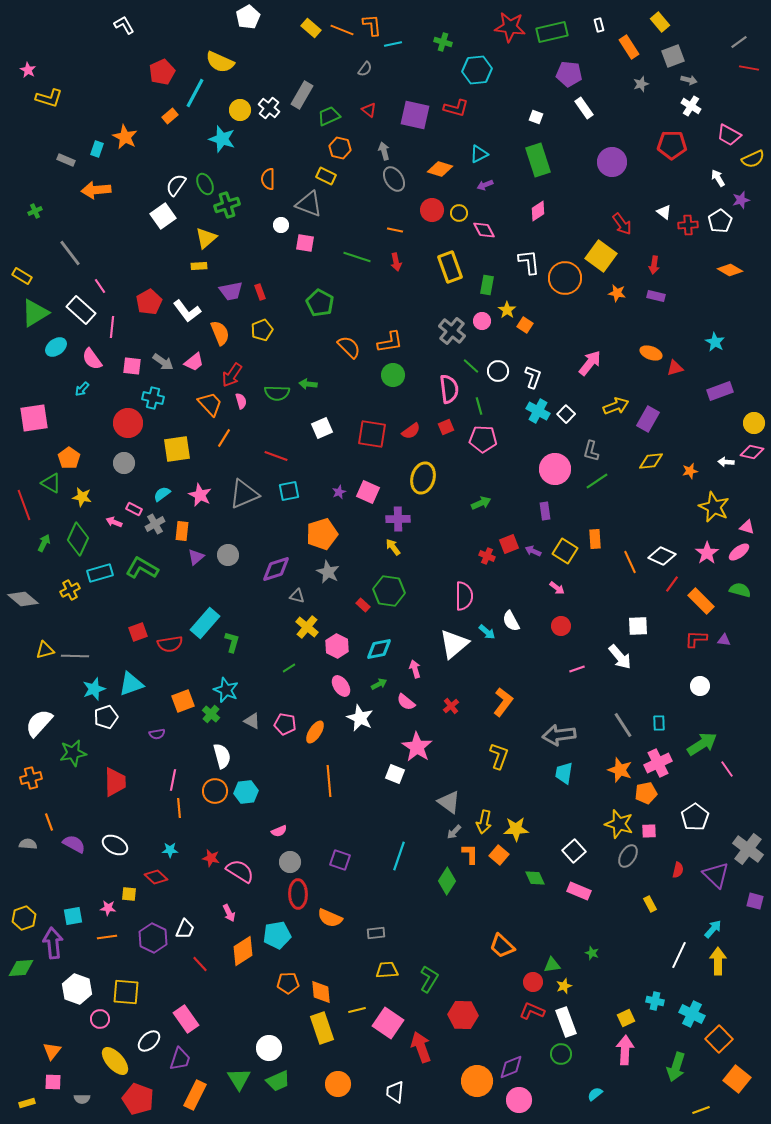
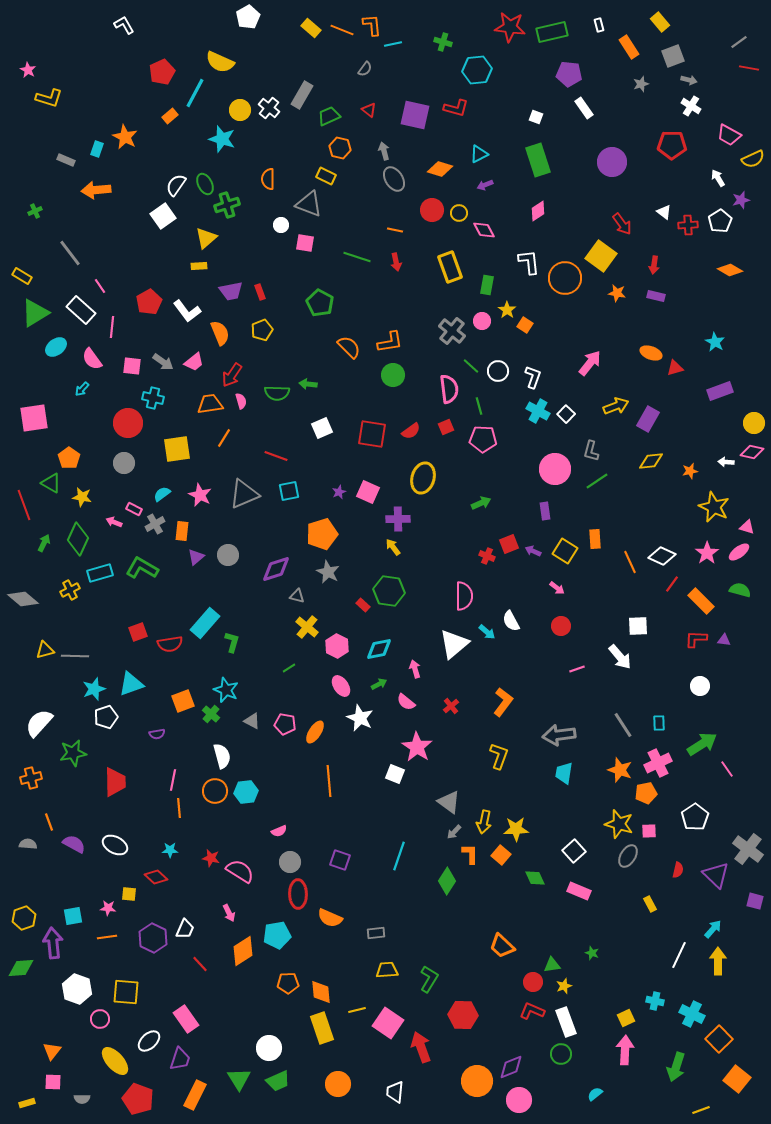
orange trapezoid at (210, 404): rotated 56 degrees counterclockwise
orange square at (499, 855): moved 2 px right
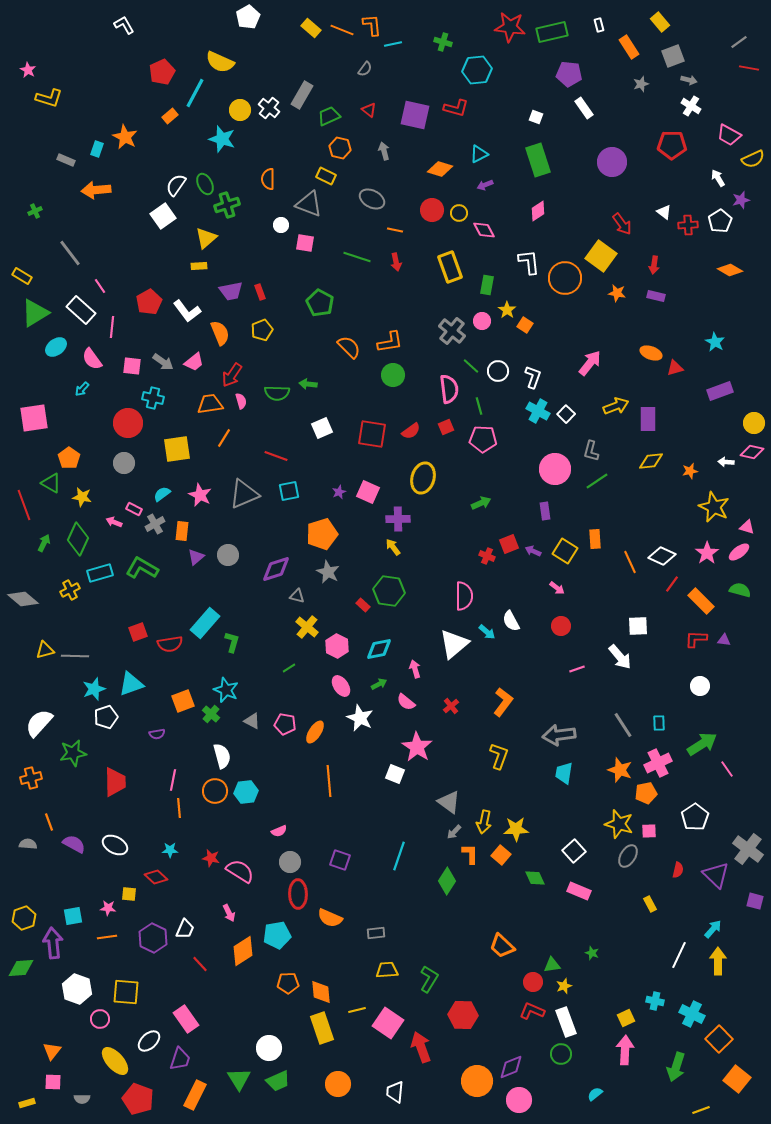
gray ellipse at (394, 179): moved 22 px left, 20 px down; rotated 30 degrees counterclockwise
purple rectangle at (648, 419): rotated 30 degrees counterclockwise
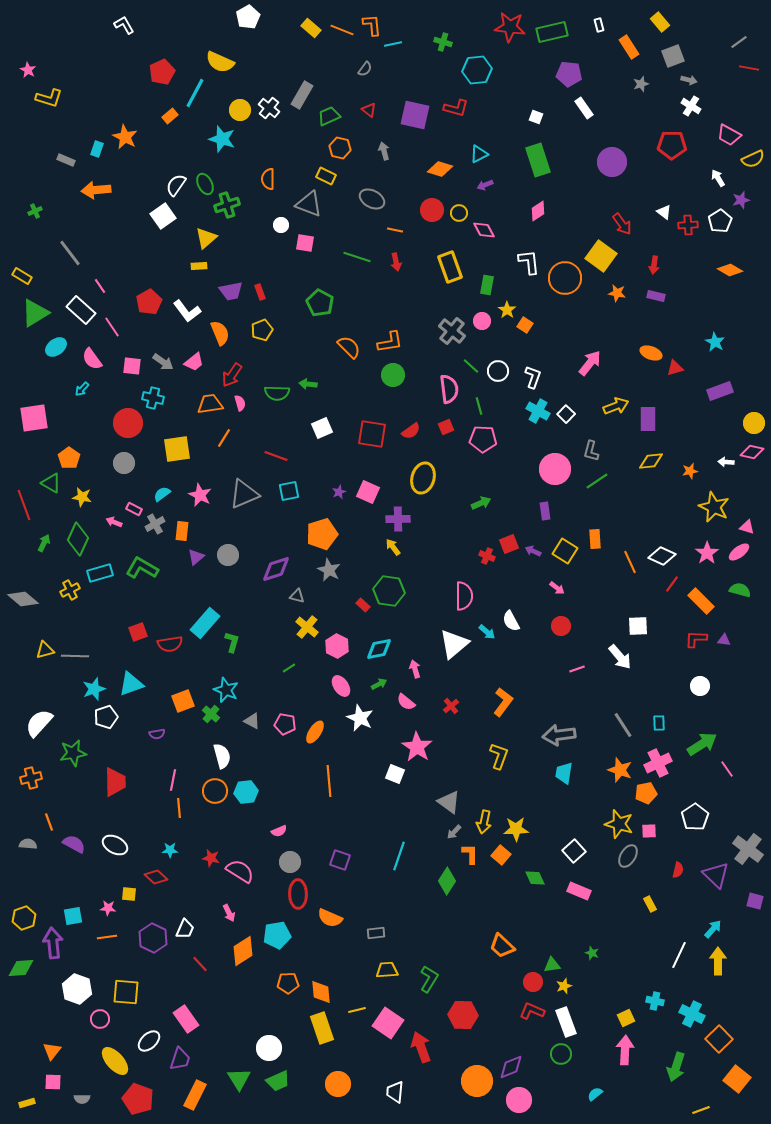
pink line at (112, 327): rotated 40 degrees counterclockwise
pink semicircle at (241, 401): moved 1 px left, 2 px down
gray star at (328, 572): moved 1 px right, 2 px up
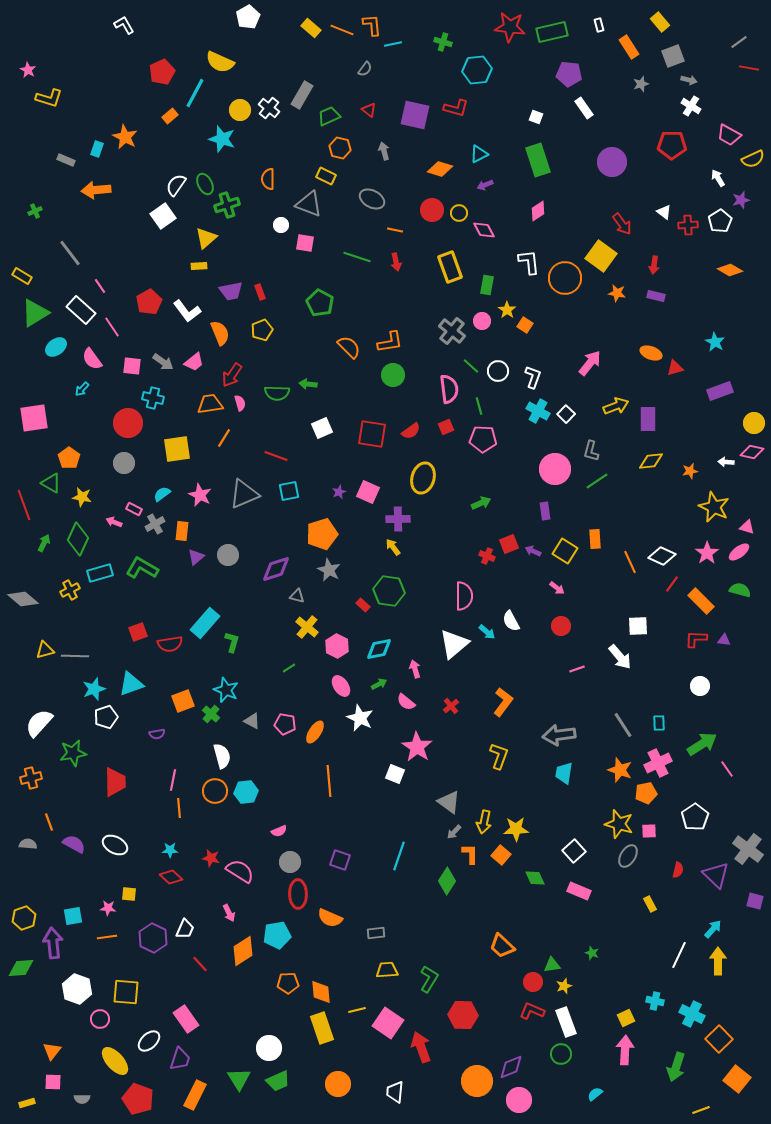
red diamond at (156, 877): moved 15 px right
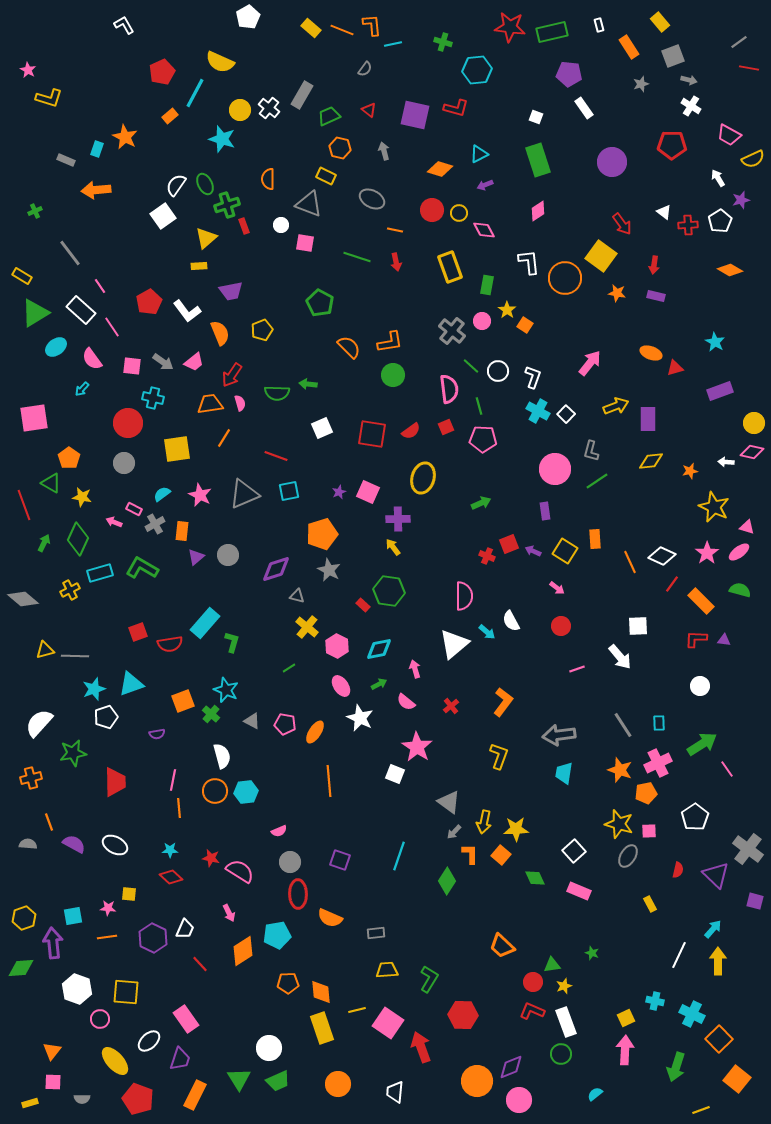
red rectangle at (260, 292): moved 16 px left, 66 px up
yellow rectangle at (27, 1103): moved 3 px right
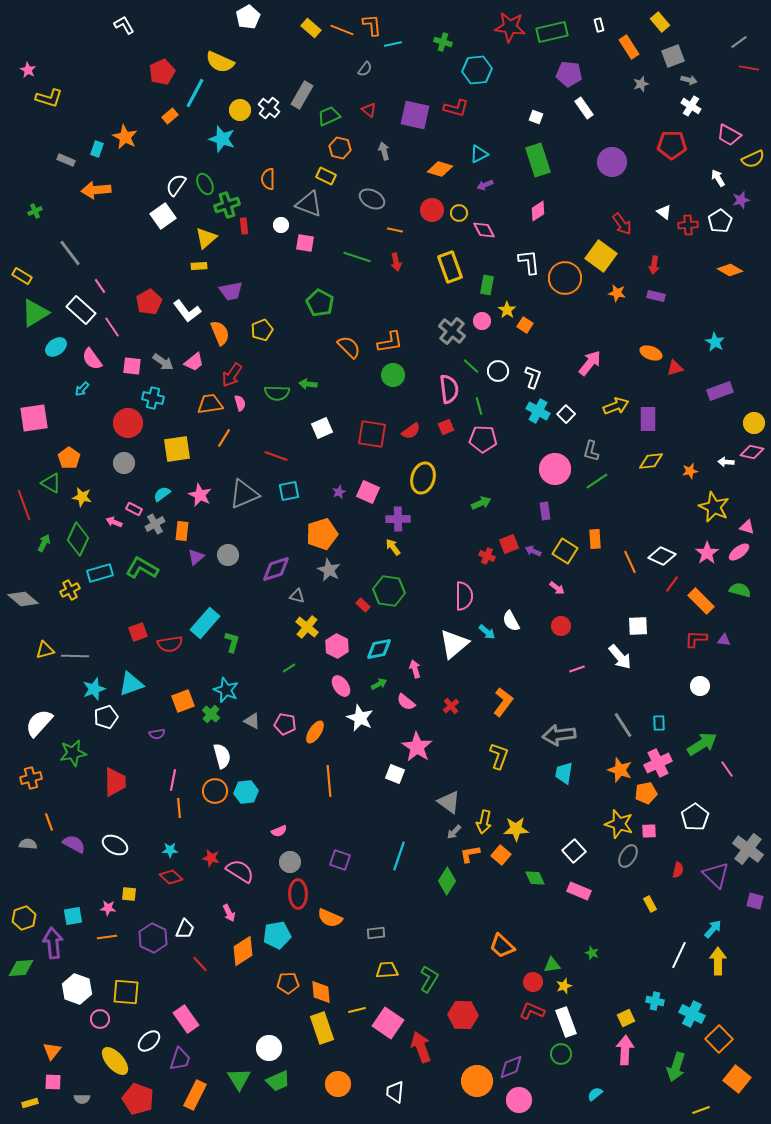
red rectangle at (244, 226): rotated 14 degrees clockwise
orange L-shape at (470, 854): rotated 100 degrees counterclockwise
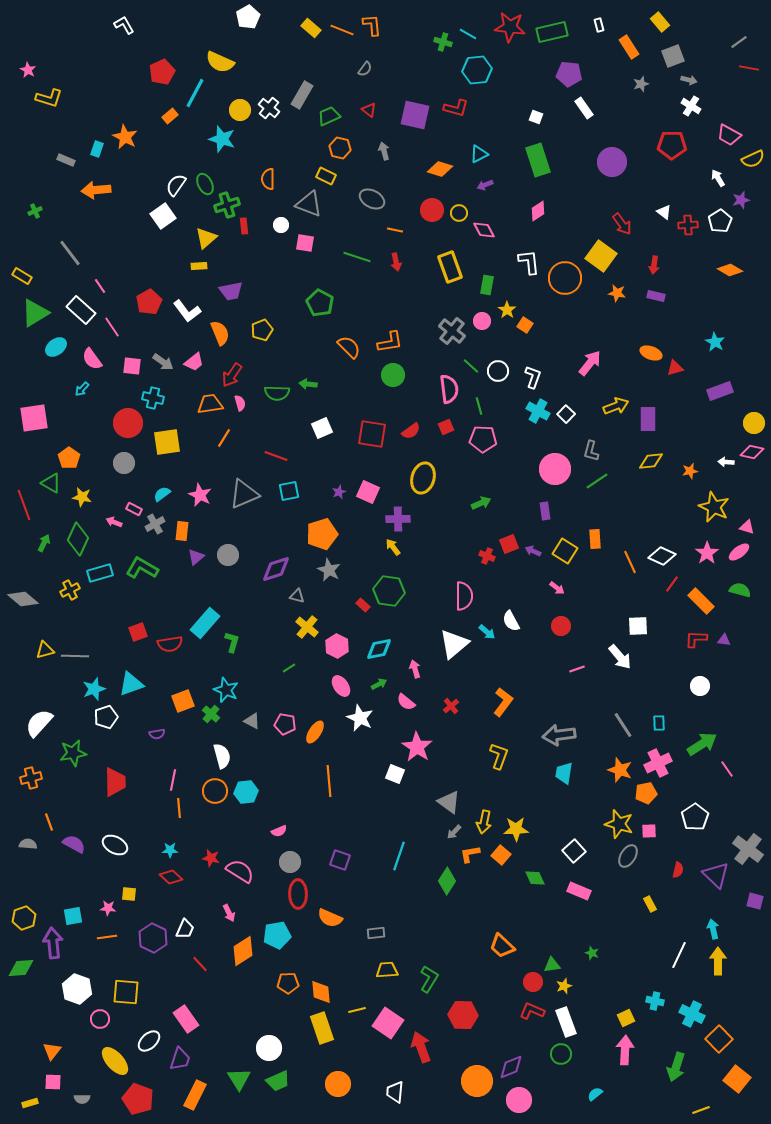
cyan line at (393, 44): moved 75 px right, 10 px up; rotated 42 degrees clockwise
yellow square at (177, 449): moved 10 px left, 7 px up
cyan arrow at (713, 929): rotated 54 degrees counterclockwise
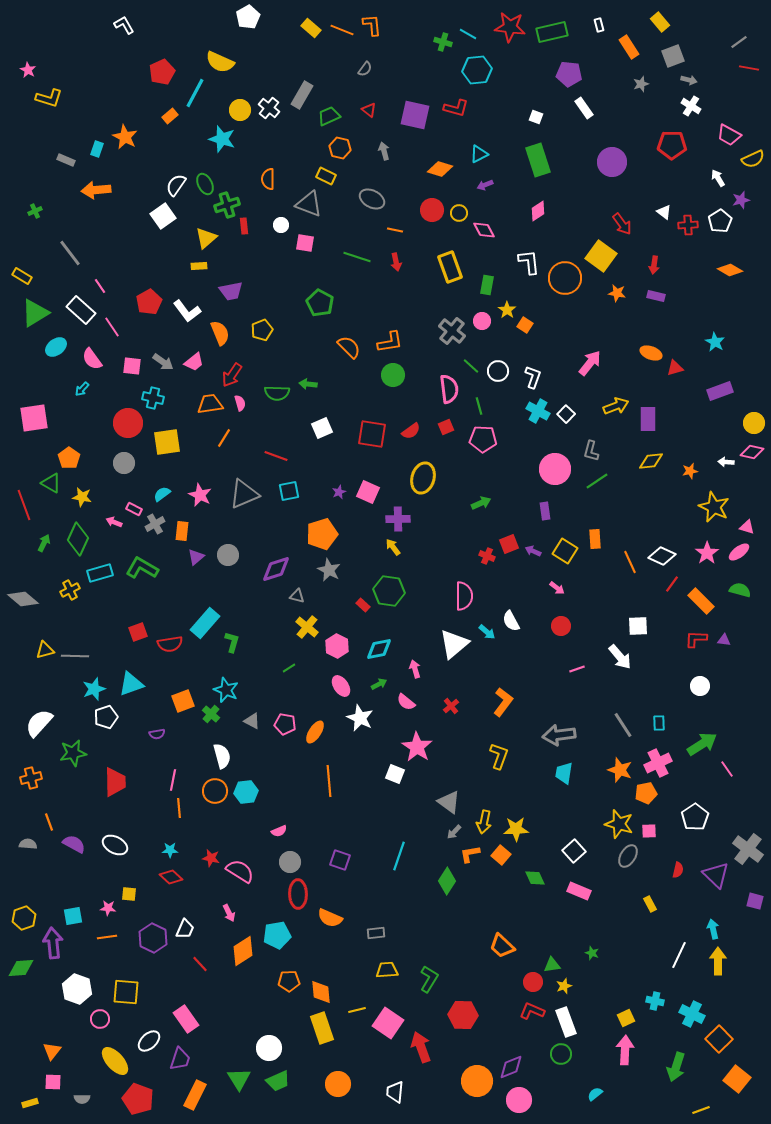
orange pentagon at (288, 983): moved 1 px right, 2 px up
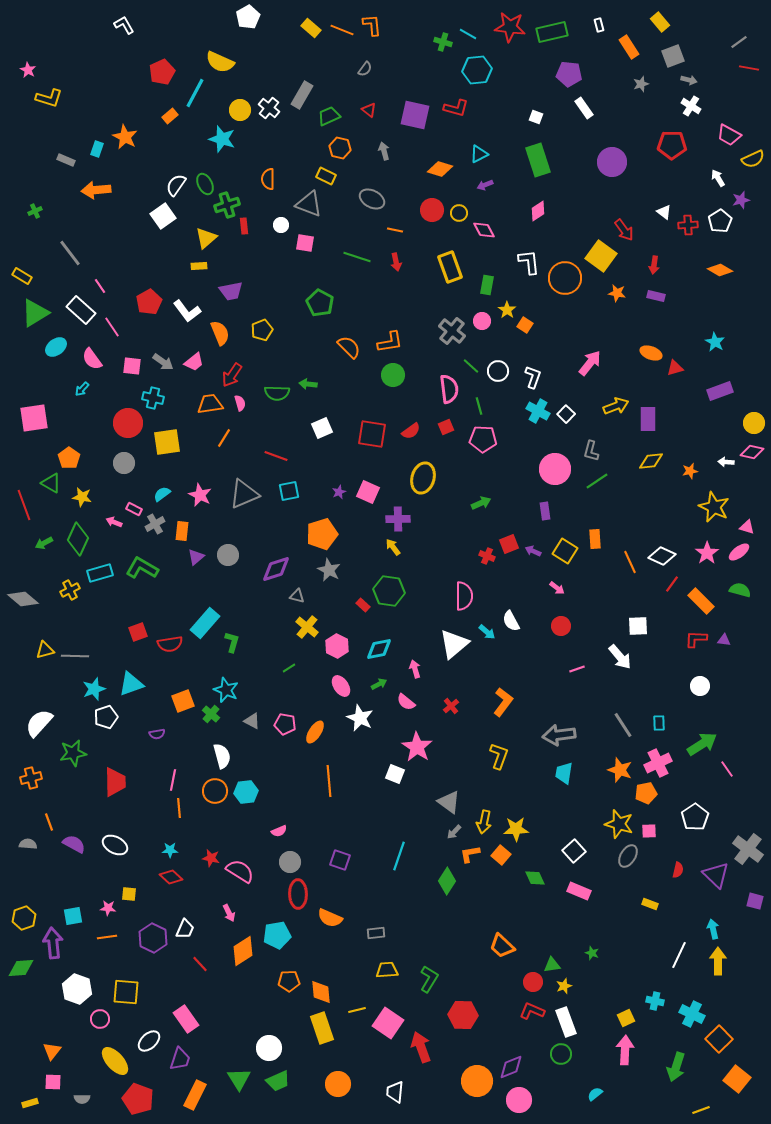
red arrow at (622, 224): moved 2 px right, 6 px down
orange diamond at (730, 270): moved 10 px left
green arrow at (44, 543): rotated 144 degrees counterclockwise
yellow rectangle at (650, 904): rotated 42 degrees counterclockwise
